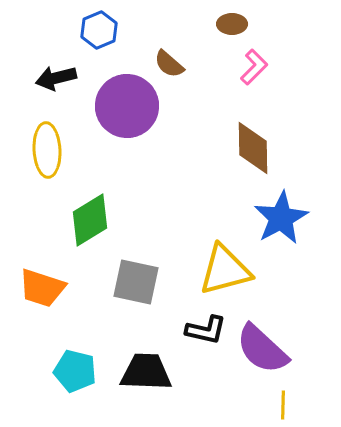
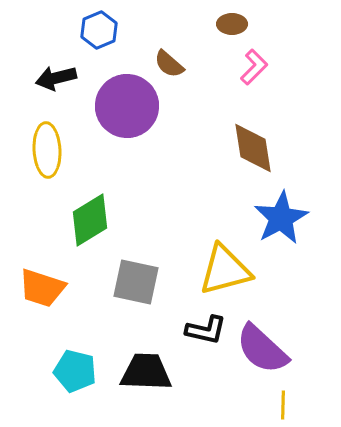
brown diamond: rotated 8 degrees counterclockwise
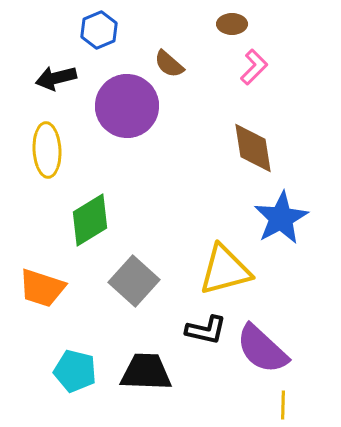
gray square: moved 2 px left, 1 px up; rotated 30 degrees clockwise
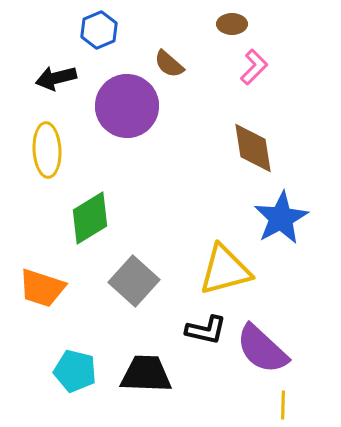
green diamond: moved 2 px up
black trapezoid: moved 2 px down
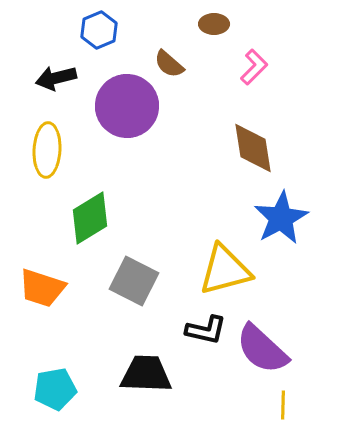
brown ellipse: moved 18 px left
yellow ellipse: rotated 6 degrees clockwise
gray square: rotated 15 degrees counterclockwise
cyan pentagon: moved 20 px left, 18 px down; rotated 24 degrees counterclockwise
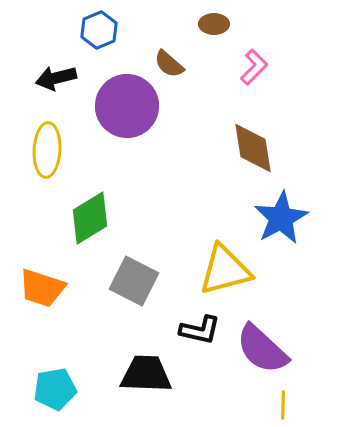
black L-shape: moved 6 px left
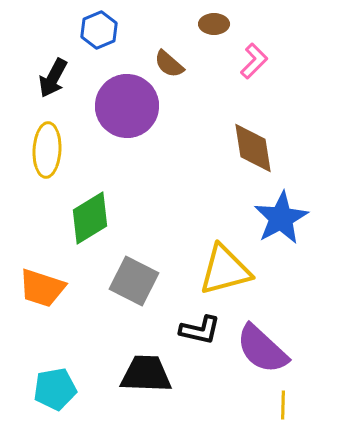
pink L-shape: moved 6 px up
black arrow: moved 3 px left; rotated 48 degrees counterclockwise
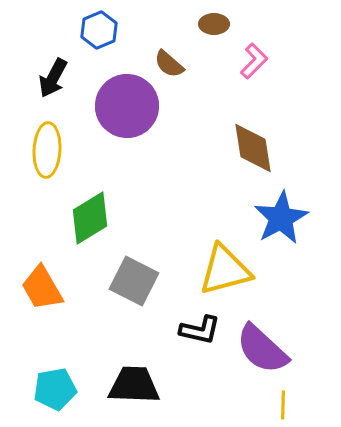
orange trapezoid: rotated 42 degrees clockwise
black trapezoid: moved 12 px left, 11 px down
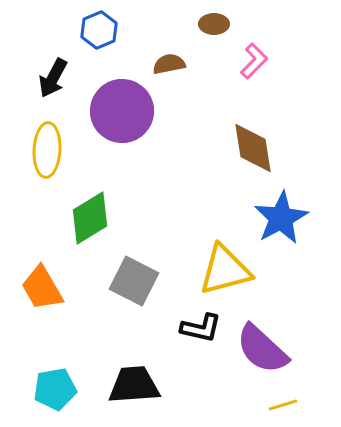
brown semicircle: rotated 128 degrees clockwise
purple circle: moved 5 px left, 5 px down
black L-shape: moved 1 px right, 2 px up
black trapezoid: rotated 6 degrees counterclockwise
yellow line: rotated 72 degrees clockwise
